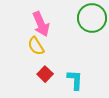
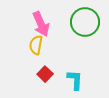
green circle: moved 7 px left, 4 px down
yellow semicircle: moved 1 px up; rotated 42 degrees clockwise
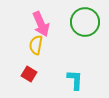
red square: moved 16 px left; rotated 14 degrees counterclockwise
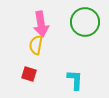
pink arrow: rotated 15 degrees clockwise
red square: rotated 14 degrees counterclockwise
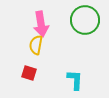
green circle: moved 2 px up
red square: moved 1 px up
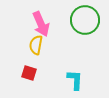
pink arrow: rotated 15 degrees counterclockwise
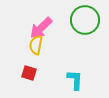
pink arrow: moved 4 px down; rotated 70 degrees clockwise
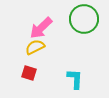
green circle: moved 1 px left, 1 px up
yellow semicircle: moved 1 px left, 2 px down; rotated 54 degrees clockwise
cyan L-shape: moved 1 px up
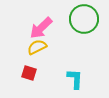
yellow semicircle: moved 2 px right
